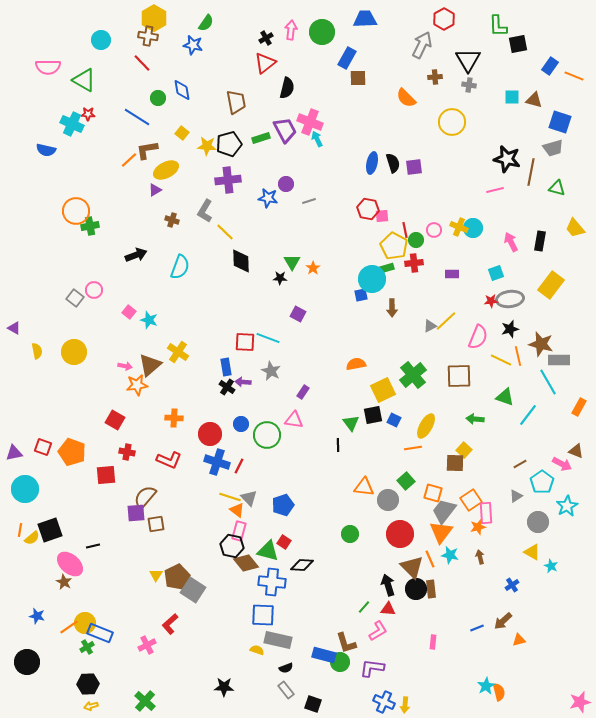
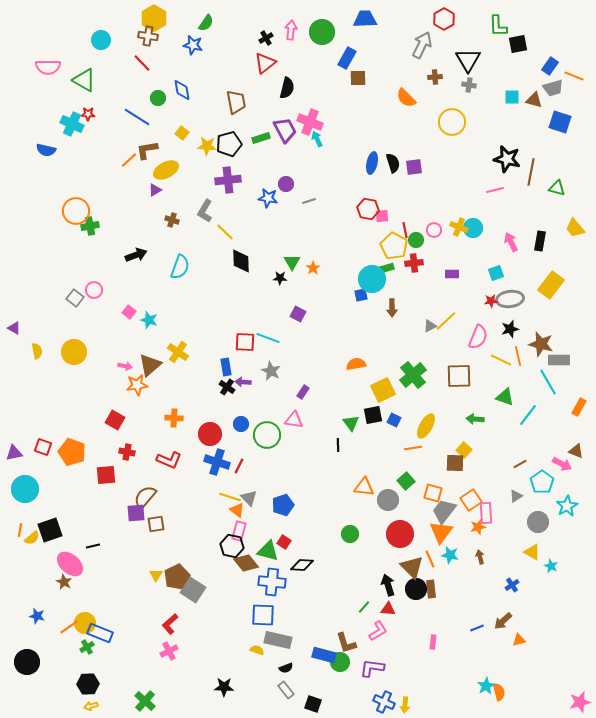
gray trapezoid at (553, 148): moved 60 px up
pink cross at (147, 645): moved 22 px right, 6 px down
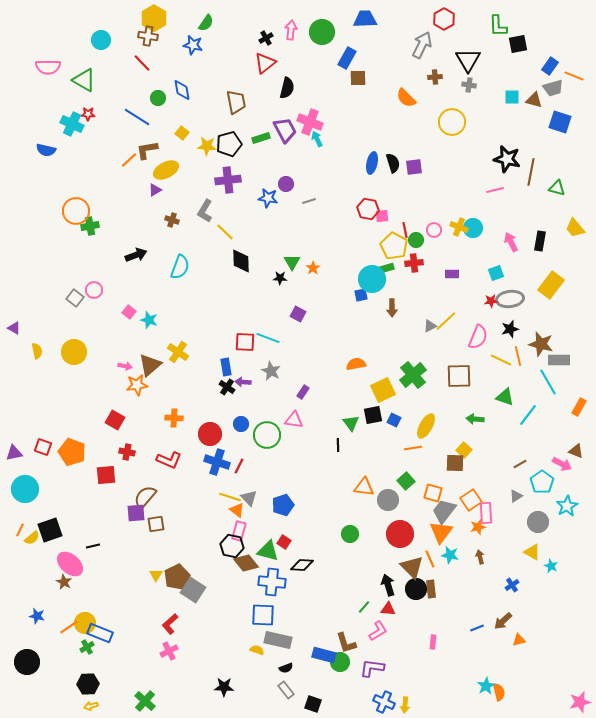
orange line at (20, 530): rotated 16 degrees clockwise
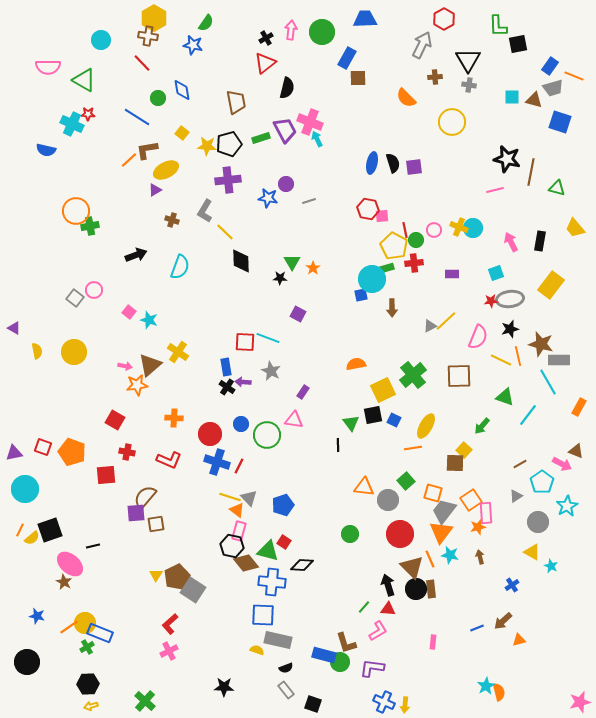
green arrow at (475, 419): moved 7 px right, 7 px down; rotated 54 degrees counterclockwise
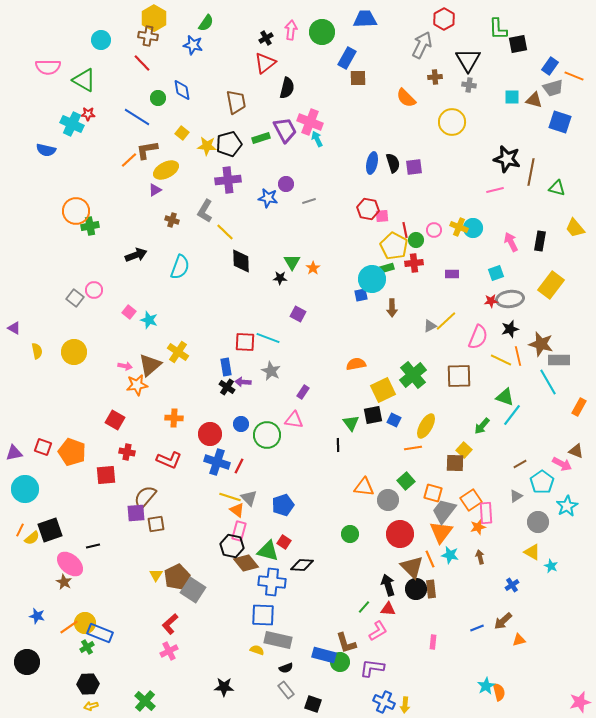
green L-shape at (498, 26): moved 3 px down
cyan line at (528, 415): moved 16 px left
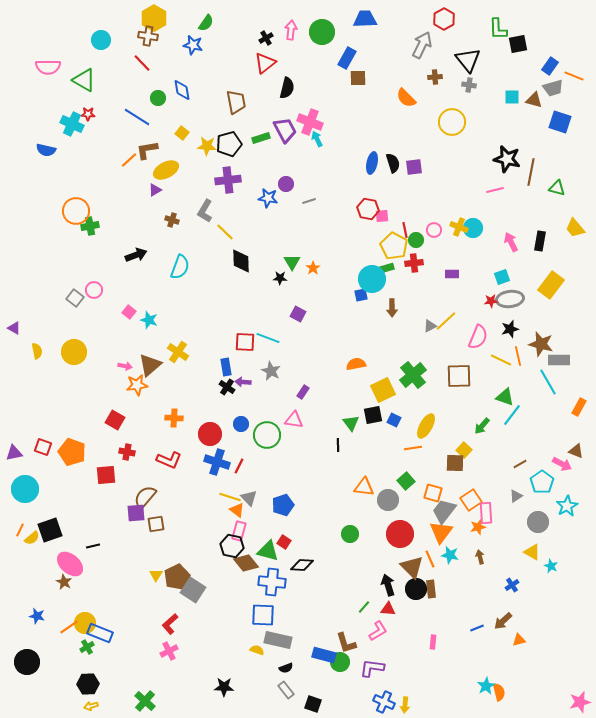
black triangle at (468, 60): rotated 8 degrees counterclockwise
cyan square at (496, 273): moved 6 px right, 4 px down
